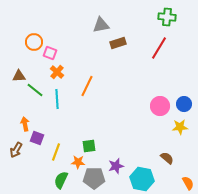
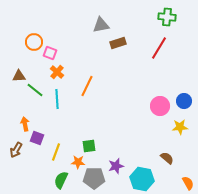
blue circle: moved 3 px up
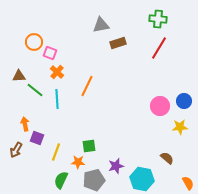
green cross: moved 9 px left, 2 px down
gray pentagon: moved 2 px down; rotated 15 degrees counterclockwise
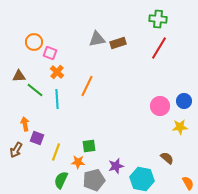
gray triangle: moved 4 px left, 14 px down
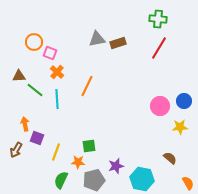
brown semicircle: moved 3 px right
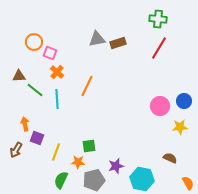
brown semicircle: rotated 16 degrees counterclockwise
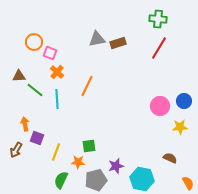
gray pentagon: moved 2 px right
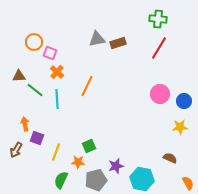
pink circle: moved 12 px up
green square: rotated 16 degrees counterclockwise
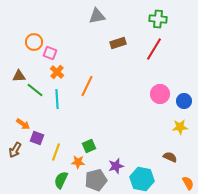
gray triangle: moved 23 px up
red line: moved 5 px left, 1 px down
orange arrow: moved 2 px left; rotated 136 degrees clockwise
brown arrow: moved 1 px left
brown semicircle: moved 1 px up
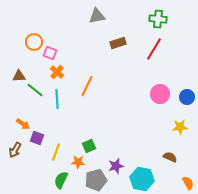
blue circle: moved 3 px right, 4 px up
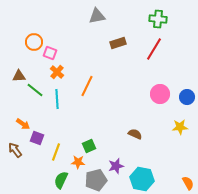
brown arrow: rotated 112 degrees clockwise
brown semicircle: moved 35 px left, 23 px up
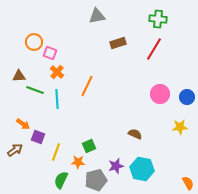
green line: rotated 18 degrees counterclockwise
purple square: moved 1 px right, 1 px up
brown arrow: rotated 91 degrees clockwise
cyan hexagon: moved 10 px up
